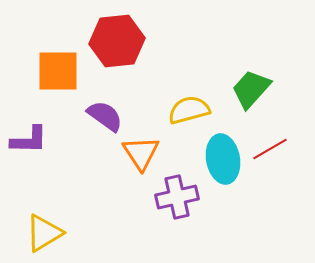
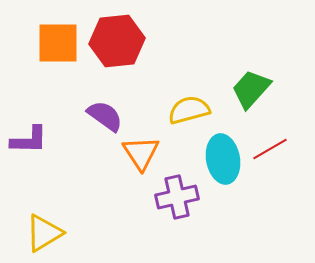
orange square: moved 28 px up
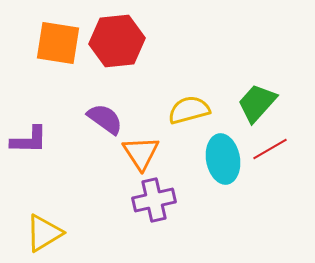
orange square: rotated 9 degrees clockwise
green trapezoid: moved 6 px right, 14 px down
purple semicircle: moved 3 px down
purple cross: moved 23 px left, 3 px down
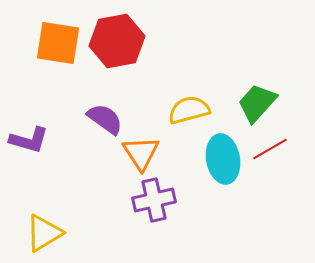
red hexagon: rotated 4 degrees counterclockwise
purple L-shape: rotated 15 degrees clockwise
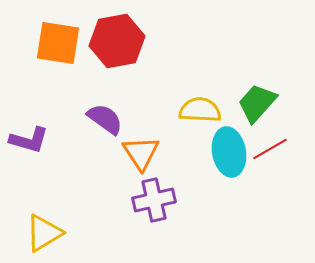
yellow semicircle: moved 11 px right; rotated 18 degrees clockwise
cyan ellipse: moved 6 px right, 7 px up
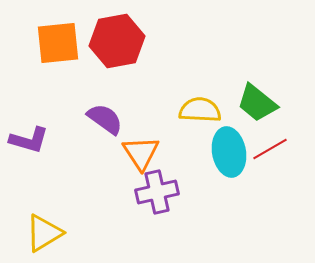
orange square: rotated 15 degrees counterclockwise
green trapezoid: rotated 93 degrees counterclockwise
purple cross: moved 3 px right, 8 px up
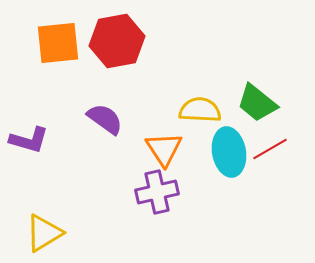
orange triangle: moved 23 px right, 4 px up
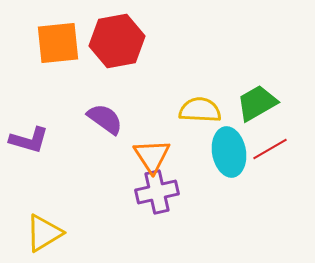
green trapezoid: rotated 111 degrees clockwise
orange triangle: moved 12 px left, 7 px down
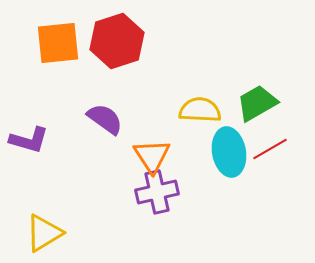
red hexagon: rotated 8 degrees counterclockwise
